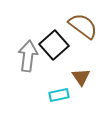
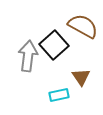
brown semicircle: rotated 8 degrees counterclockwise
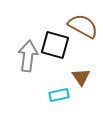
black square: moved 1 px right; rotated 32 degrees counterclockwise
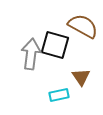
gray arrow: moved 3 px right, 2 px up
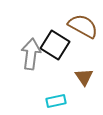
black square: rotated 16 degrees clockwise
brown triangle: moved 3 px right
cyan rectangle: moved 3 px left, 6 px down
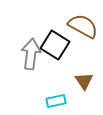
brown triangle: moved 4 px down
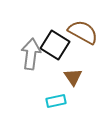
brown semicircle: moved 6 px down
brown triangle: moved 11 px left, 4 px up
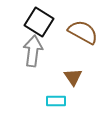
black square: moved 16 px left, 23 px up
gray arrow: moved 2 px right, 3 px up
cyan rectangle: rotated 12 degrees clockwise
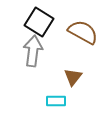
brown triangle: rotated 12 degrees clockwise
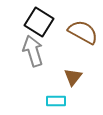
gray arrow: rotated 24 degrees counterclockwise
